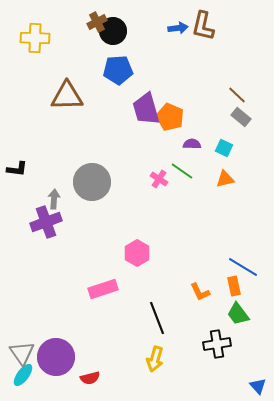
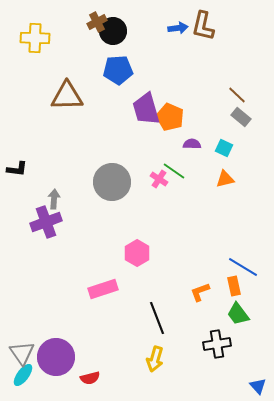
green line: moved 8 px left
gray circle: moved 20 px right
orange L-shape: rotated 95 degrees clockwise
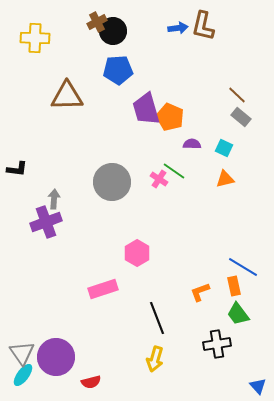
red semicircle: moved 1 px right, 4 px down
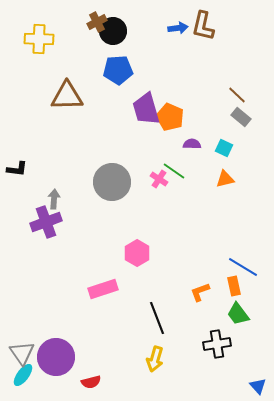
yellow cross: moved 4 px right, 1 px down
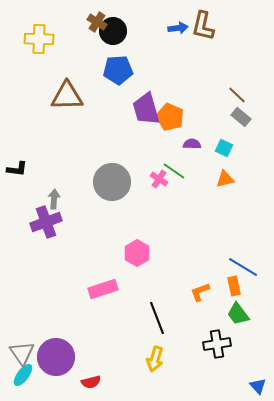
brown cross: rotated 30 degrees counterclockwise
